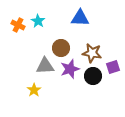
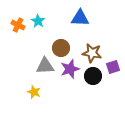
yellow star: moved 2 px down; rotated 16 degrees counterclockwise
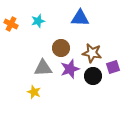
cyan star: rotated 24 degrees clockwise
orange cross: moved 7 px left, 1 px up
gray triangle: moved 2 px left, 2 px down
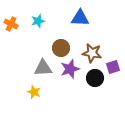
black circle: moved 2 px right, 2 px down
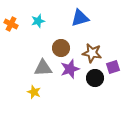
blue triangle: rotated 18 degrees counterclockwise
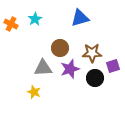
cyan star: moved 3 px left, 2 px up; rotated 16 degrees counterclockwise
brown circle: moved 1 px left
brown star: rotated 12 degrees counterclockwise
purple square: moved 1 px up
